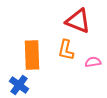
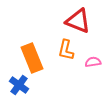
orange rectangle: moved 3 px down; rotated 20 degrees counterclockwise
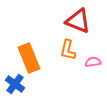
orange L-shape: moved 2 px right
orange rectangle: moved 3 px left
blue cross: moved 4 px left, 1 px up
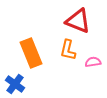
orange rectangle: moved 2 px right, 5 px up
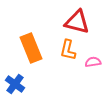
red triangle: moved 1 px left, 1 px down; rotated 8 degrees counterclockwise
orange rectangle: moved 5 px up
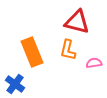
orange rectangle: moved 1 px right, 4 px down
pink semicircle: moved 1 px right, 1 px down
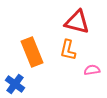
pink semicircle: moved 2 px left, 7 px down
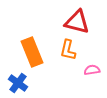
blue cross: moved 3 px right, 1 px up
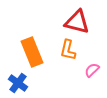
pink semicircle: rotated 35 degrees counterclockwise
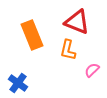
red triangle: rotated 8 degrees clockwise
orange rectangle: moved 17 px up
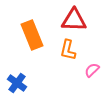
red triangle: moved 3 px left, 2 px up; rotated 20 degrees counterclockwise
blue cross: moved 1 px left
